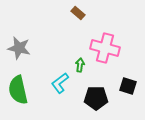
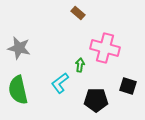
black pentagon: moved 2 px down
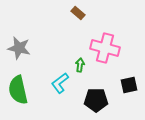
black square: moved 1 px right, 1 px up; rotated 30 degrees counterclockwise
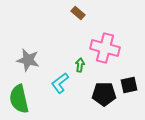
gray star: moved 9 px right, 12 px down
green semicircle: moved 1 px right, 9 px down
black pentagon: moved 8 px right, 6 px up
